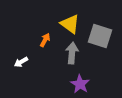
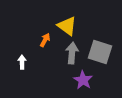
yellow triangle: moved 3 px left, 2 px down
gray square: moved 16 px down
white arrow: moved 1 px right; rotated 120 degrees clockwise
purple star: moved 3 px right, 4 px up
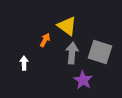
white arrow: moved 2 px right, 1 px down
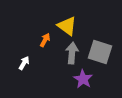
white arrow: rotated 32 degrees clockwise
purple star: moved 1 px up
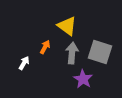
orange arrow: moved 7 px down
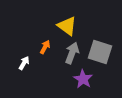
gray arrow: rotated 15 degrees clockwise
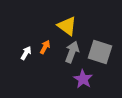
gray arrow: moved 1 px up
white arrow: moved 2 px right, 10 px up
